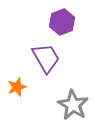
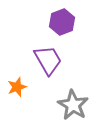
purple trapezoid: moved 2 px right, 2 px down
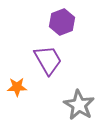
orange star: rotated 18 degrees clockwise
gray star: moved 6 px right
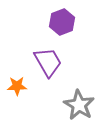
purple trapezoid: moved 2 px down
orange star: moved 1 px up
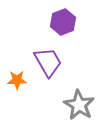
purple hexagon: moved 1 px right
orange star: moved 6 px up
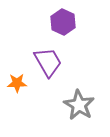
purple hexagon: rotated 15 degrees counterclockwise
orange star: moved 3 px down
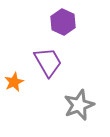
orange star: moved 3 px left, 1 px up; rotated 24 degrees counterclockwise
gray star: rotated 20 degrees clockwise
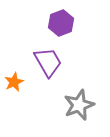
purple hexagon: moved 2 px left, 1 px down; rotated 15 degrees clockwise
